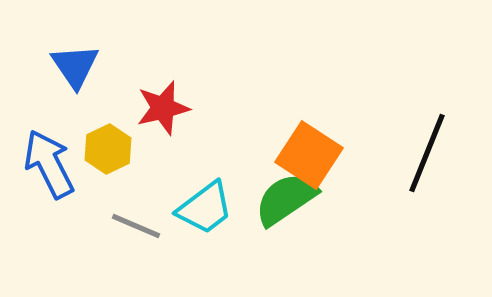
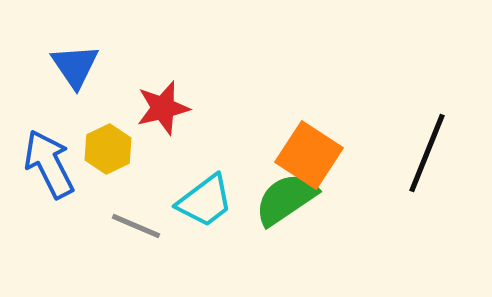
cyan trapezoid: moved 7 px up
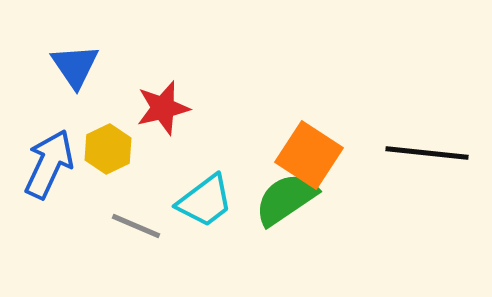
black line: rotated 74 degrees clockwise
blue arrow: rotated 52 degrees clockwise
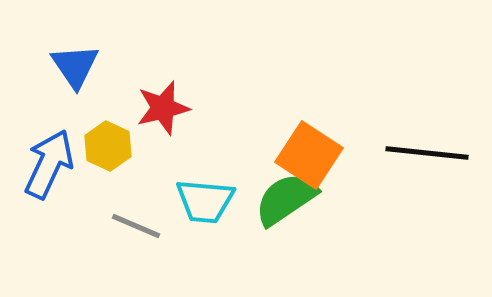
yellow hexagon: moved 3 px up; rotated 9 degrees counterclockwise
cyan trapezoid: rotated 42 degrees clockwise
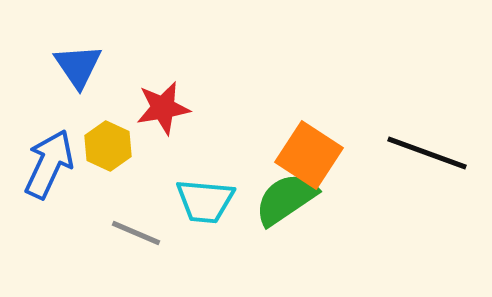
blue triangle: moved 3 px right
red star: rotated 4 degrees clockwise
black line: rotated 14 degrees clockwise
gray line: moved 7 px down
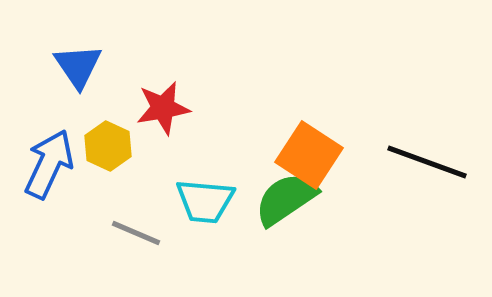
black line: moved 9 px down
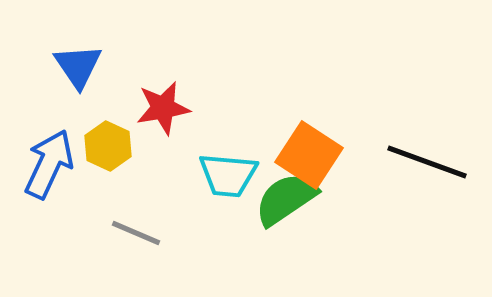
cyan trapezoid: moved 23 px right, 26 px up
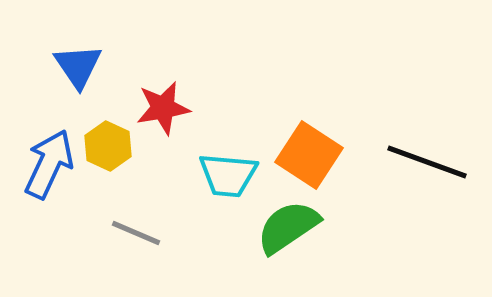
green semicircle: moved 2 px right, 28 px down
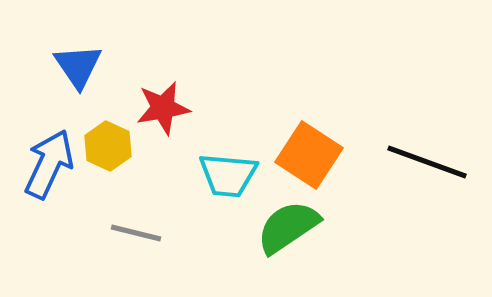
gray line: rotated 9 degrees counterclockwise
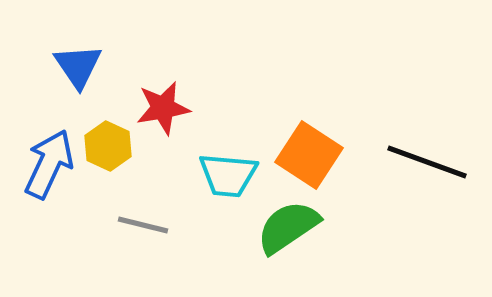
gray line: moved 7 px right, 8 px up
